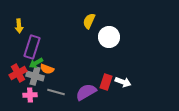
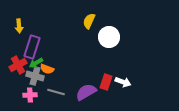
red cross: moved 8 px up
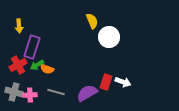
yellow semicircle: moved 3 px right; rotated 133 degrees clockwise
green arrow: moved 1 px right, 2 px down
gray cross: moved 21 px left, 16 px down
purple semicircle: moved 1 px right, 1 px down
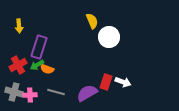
purple rectangle: moved 7 px right
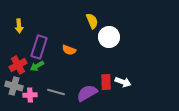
green arrow: moved 1 px down
orange semicircle: moved 22 px right, 19 px up
red rectangle: rotated 21 degrees counterclockwise
gray cross: moved 6 px up
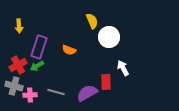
white arrow: moved 14 px up; rotated 140 degrees counterclockwise
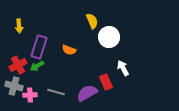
red rectangle: rotated 21 degrees counterclockwise
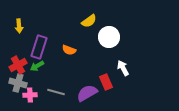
yellow semicircle: moved 3 px left; rotated 77 degrees clockwise
gray cross: moved 4 px right, 3 px up
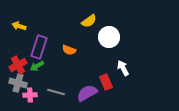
yellow arrow: rotated 112 degrees clockwise
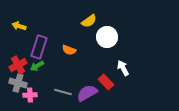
white circle: moved 2 px left
red rectangle: rotated 21 degrees counterclockwise
gray line: moved 7 px right
